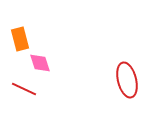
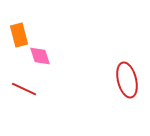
orange rectangle: moved 1 px left, 4 px up
pink diamond: moved 7 px up
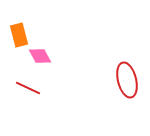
pink diamond: rotated 10 degrees counterclockwise
red line: moved 4 px right, 1 px up
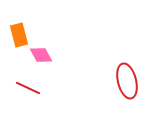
pink diamond: moved 1 px right, 1 px up
red ellipse: moved 1 px down
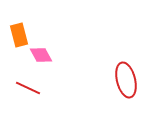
red ellipse: moved 1 px left, 1 px up
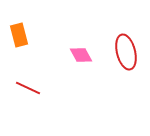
pink diamond: moved 40 px right
red ellipse: moved 28 px up
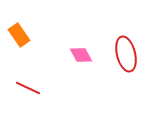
orange rectangle: rotated 20 degrees counterclockwise
red ellipse: moved 2 px down
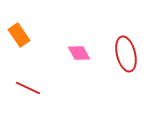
pink diamond: moved 2 px left, 2 px up
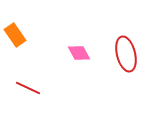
orange rectangle: moved 4 px left
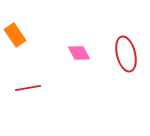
red line: rotated 35 degrees counterclockwise
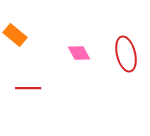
orange rectangle: rotated 15 degrees counterclockwise
red line: rotated 10 degrees clockwise
